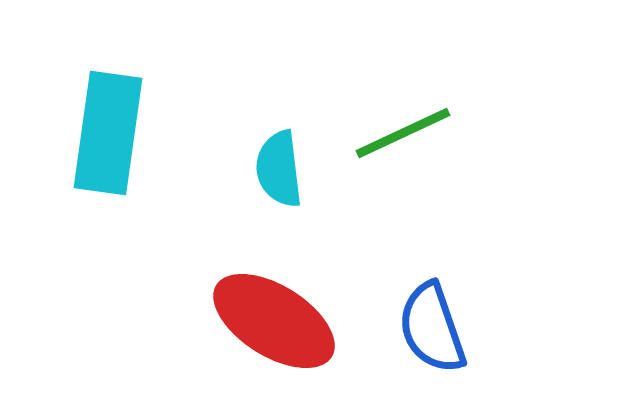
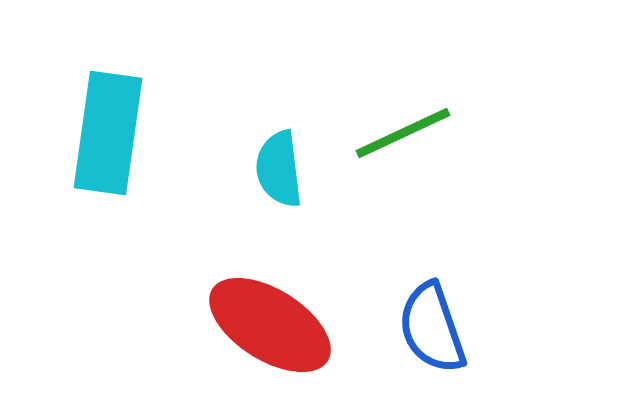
red ellipse: moved 4 px left, 4 px down
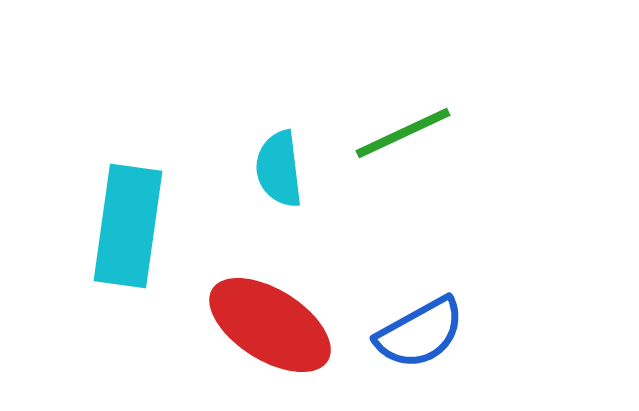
cyan rectangle: moved 20 px right, 93 px down
blue semicircle: moved 12 px left, 5 px down; rotated 100 degrees counterclockwise
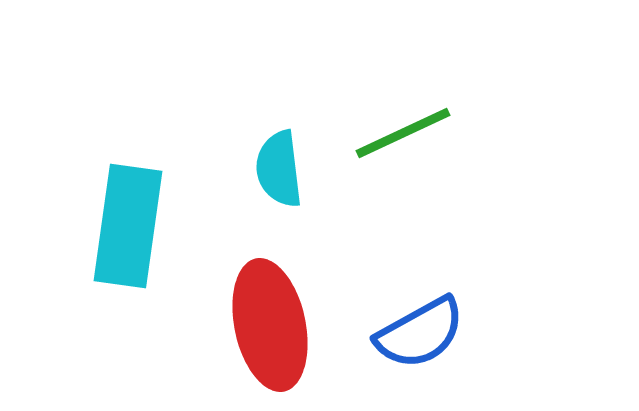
red ellipse: rotated 46 degrees clockwise
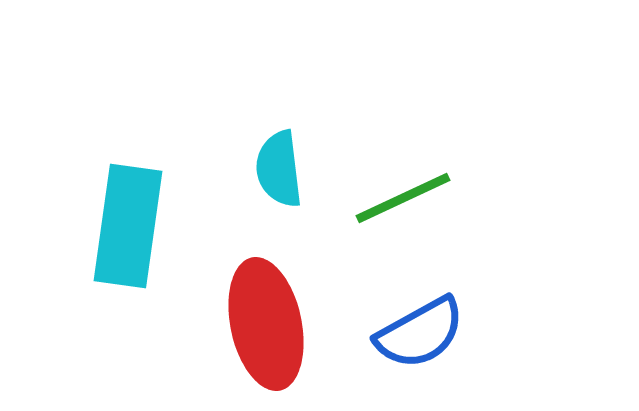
green line: moved 65 px down
red ellipse: moved 4 px left, 1 px up
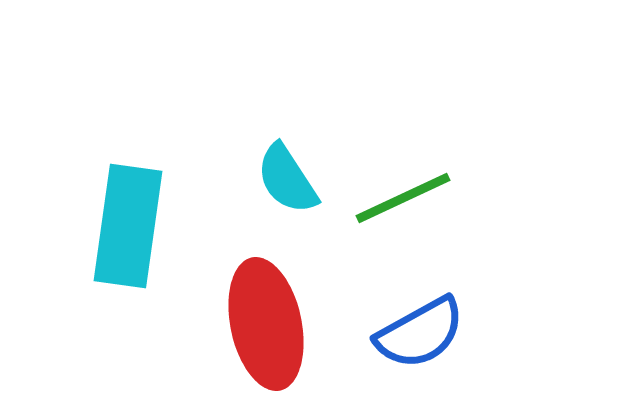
cyan semicircle: moved 8 px right, 10 px down; rotated 26 degrees counterclockwise
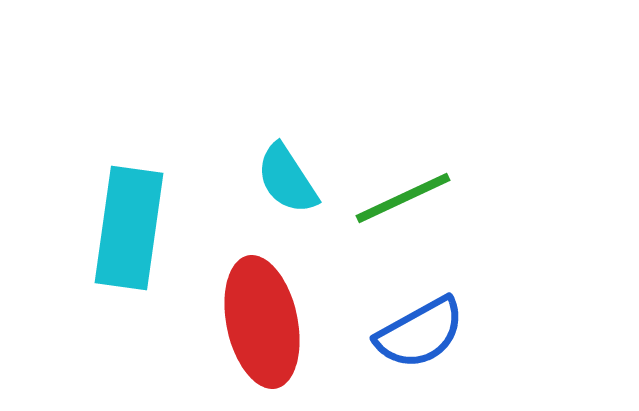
cyan rectangle: moved 1 px right, 2 px down
red ellipse: moved 4 px left, 2 px up
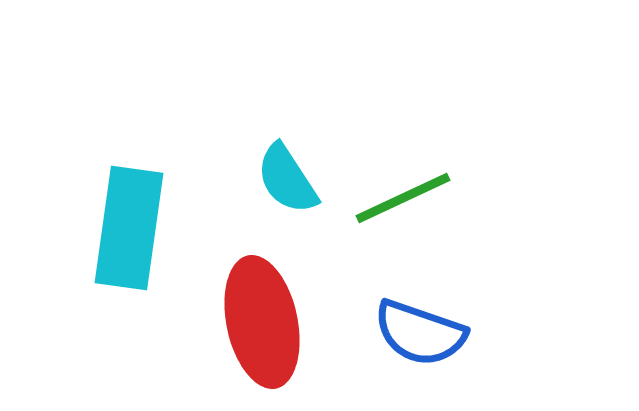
blue semicircle: rotated 48 degrees clockwise
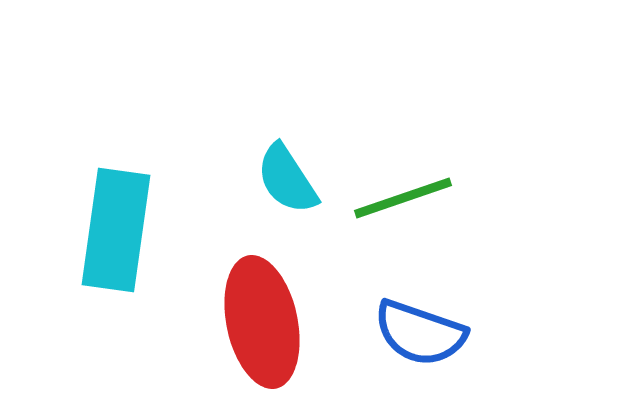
green line: rotated 6 degrees clockwise
cyan rectangle: moved 13 px left, 2 px down
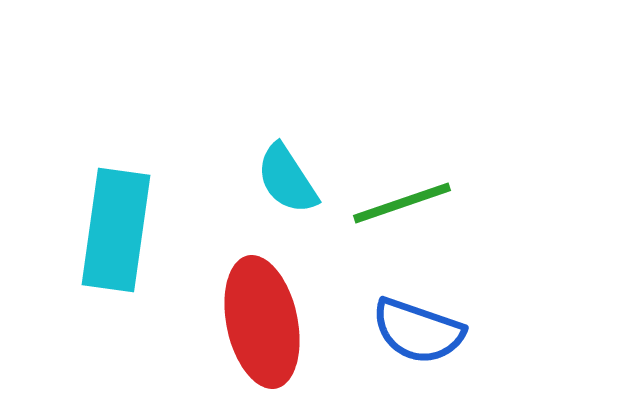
green line: moved 1 px left, 5 px down
blue semicircle: moved 2 px left, 2 px up
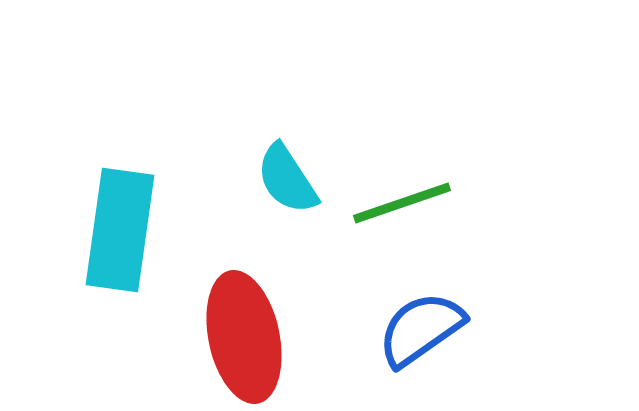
cyan rectangle: moved 4 px right
red ellipse: moved 18 px left, 15 px down
blue semicircle: moved 3 px right, 2 px up; rotated 126 degrees clockwise
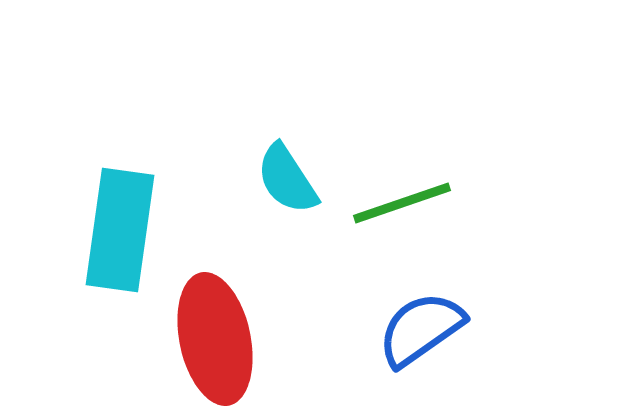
red ellipse: moved 29 px left, 2 px down
